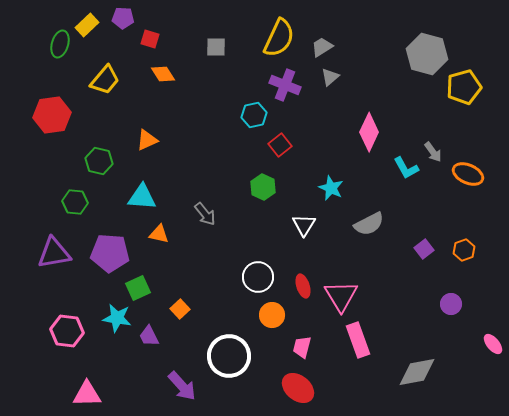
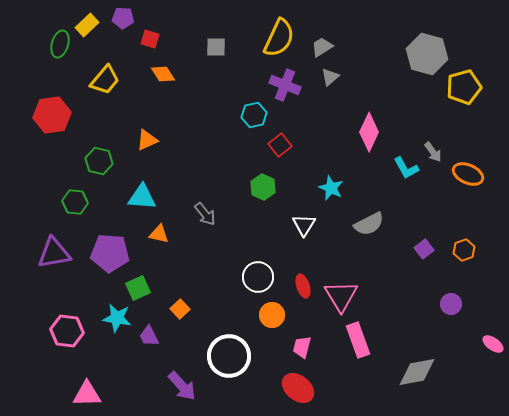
pink ellipse at (493, 344): rotated 15 degrees counterclockwise
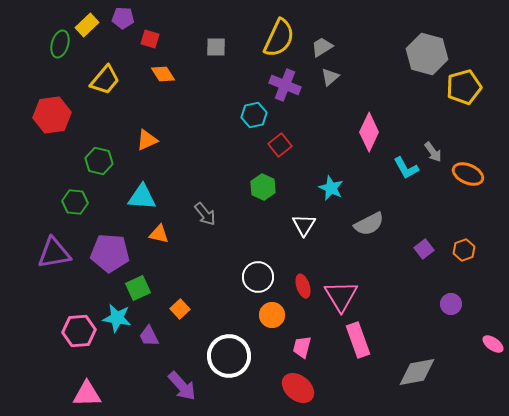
pink hexagon at (67, 331): moved 12 px right; rotated 12 degrees counterclockwise
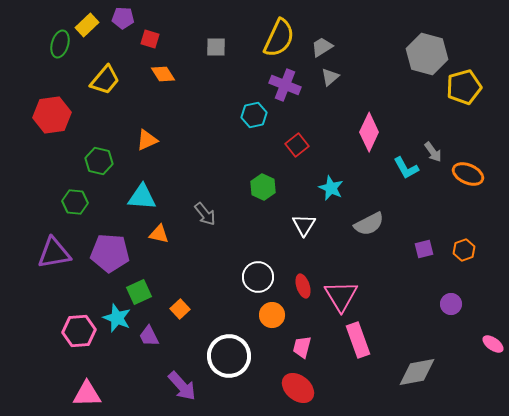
red square at (280, 145): moved 17 px right
purple square at (424, 249): rotated 24 degrees clockwise
green square at (138, 288): moved 1 px right, 4 px down
cyan star at (117, 318): rotated 12 degrees clockwise
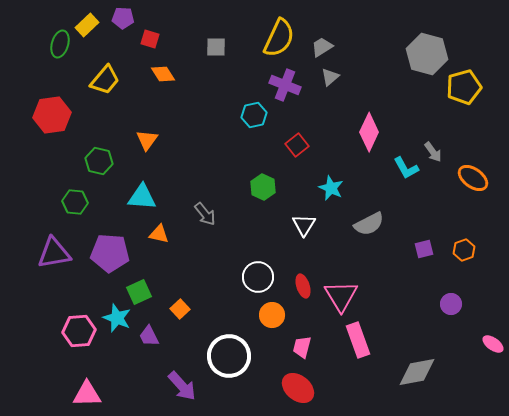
orange triangle at (147, 140): rotated 30 degrees counterclockwise
orange ellipse at (468, 174): moved 5 px right, 4 px down; rotated 12 degrees clockwise
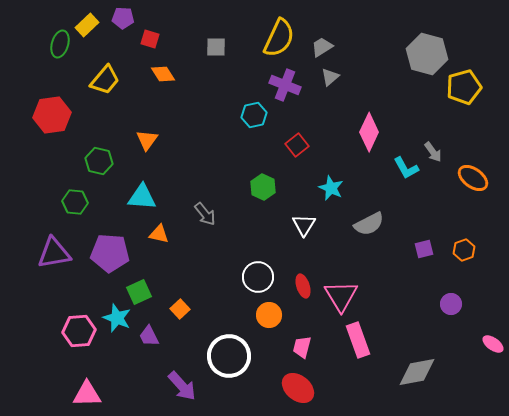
orange circle at (272, 315): moved 3 px left
